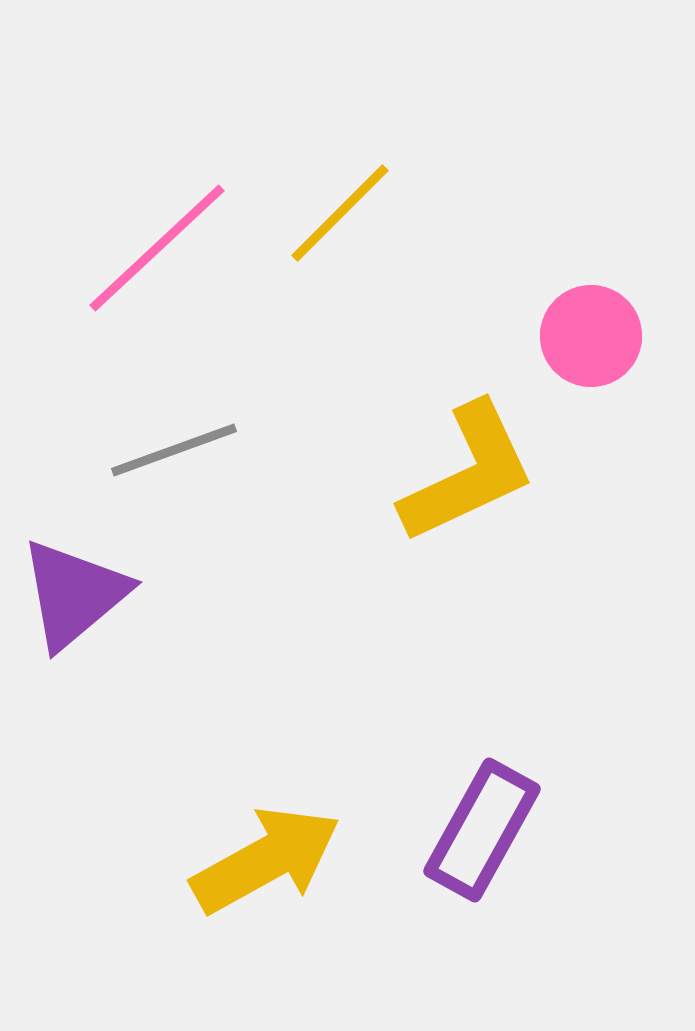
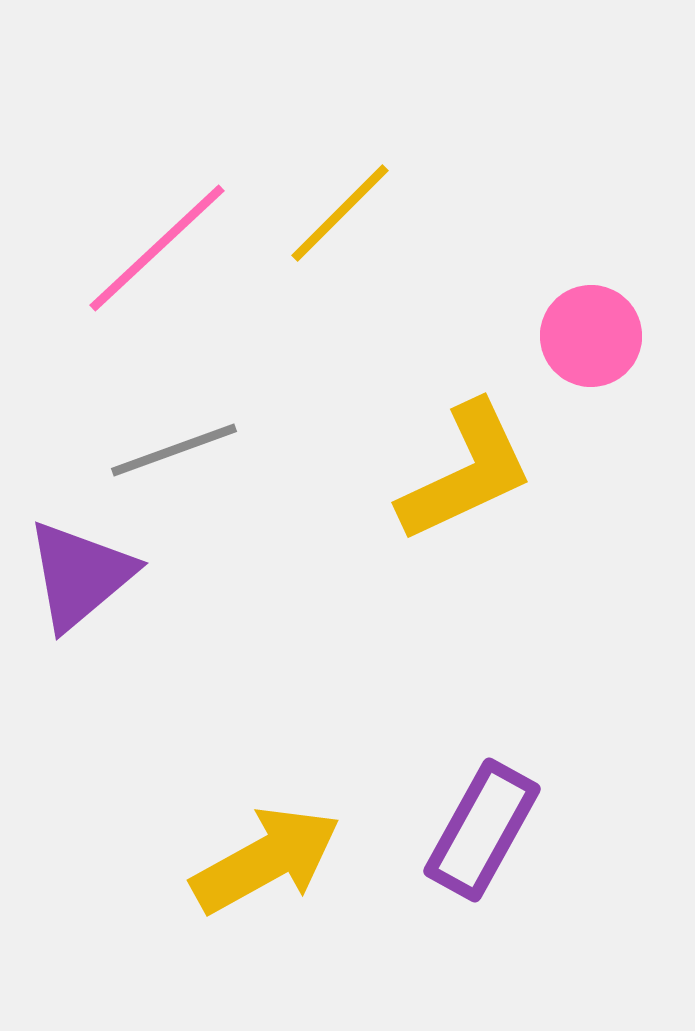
yellow L-shape: moved 2 px left, 1 px up
purple triangle: moved 6 px right, 19 px up
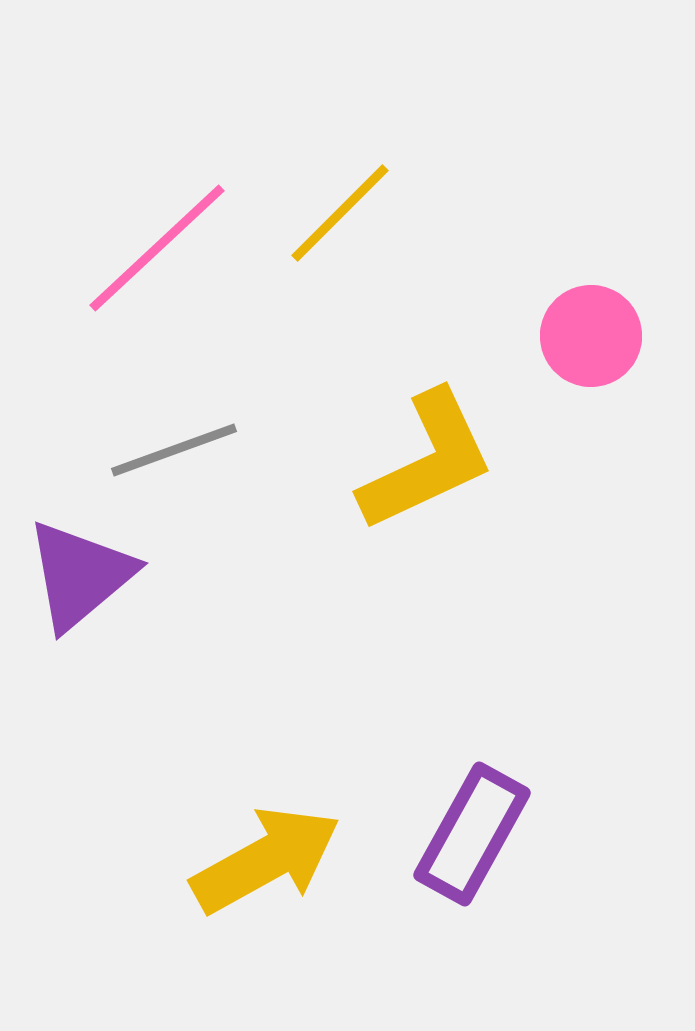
yellow L-shape: moved 39 px left, 11 px up
purple rectangle: moved 10 px left, 4 px down
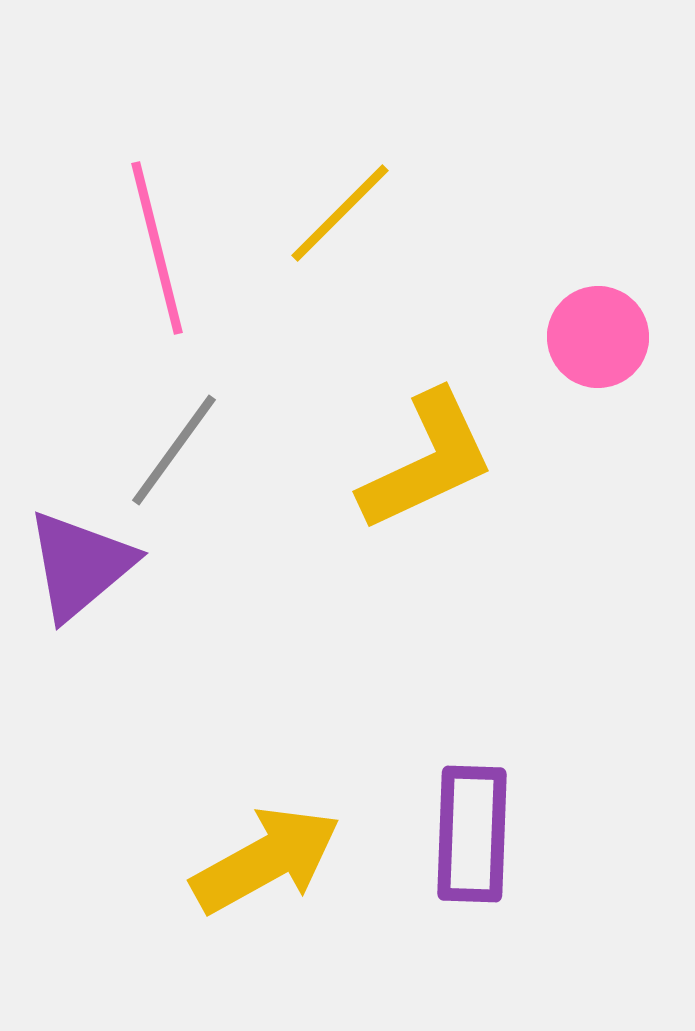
pink line: rotated 61 degrees counterclockwise
pink circle: moved 7 px right, 1 px down
gray line: rotated 34 degrees counterclockwise
purple triangle: moved 10 px up
purple rectangle: rotated 27 degrees counterclockwise
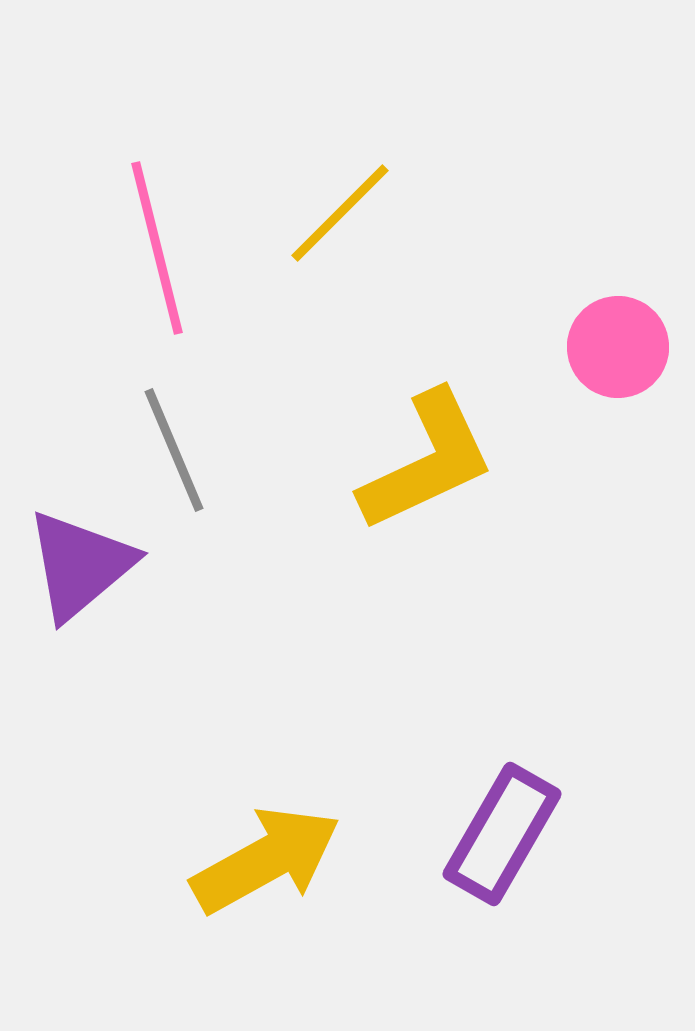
pink circle: moved 20 px right, 10 px down
gray line: rotated 59 degrees counterclockwise
purple rectangle: moved 30 px right; rotated 28 degrees clockwise
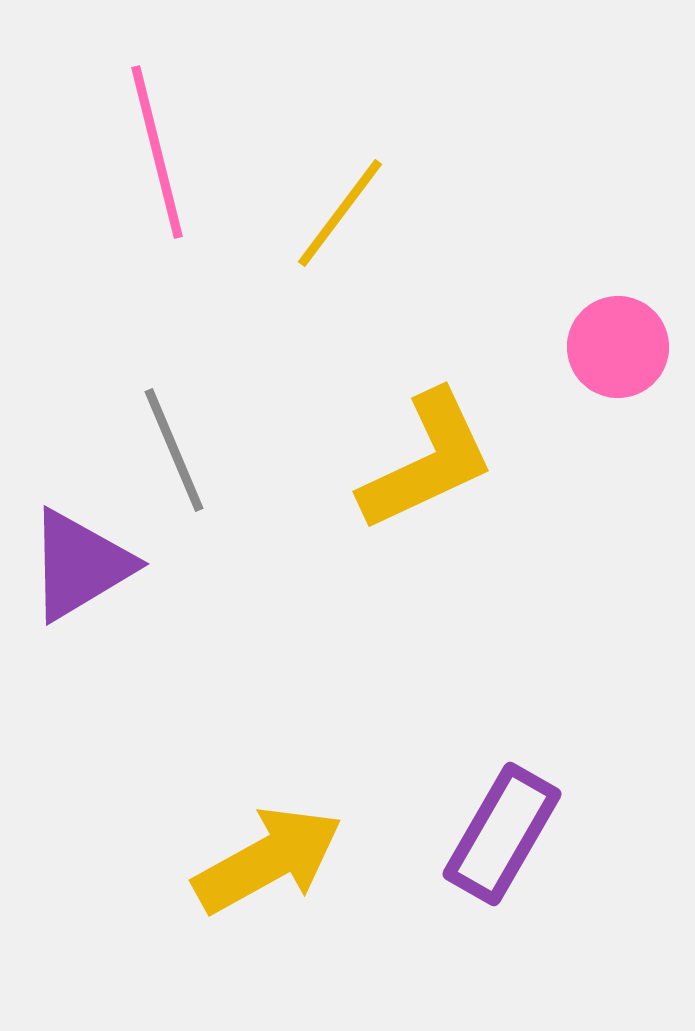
yellow line: rotated 8 degrees counterclockwise
pink line: moved 96 px up
purple triangle: rotated 9 degrees clockwise
yellow arrow: moved 2 px right
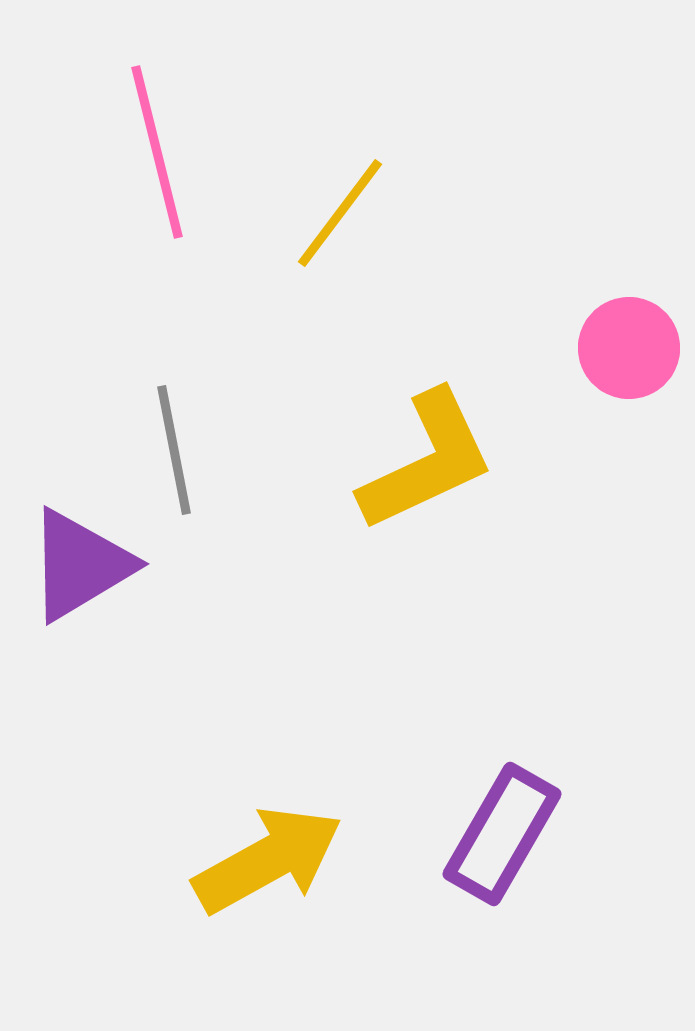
pink circle: moved 11 px right, 1 px down
gray line: rotated 12 degrees clockwise
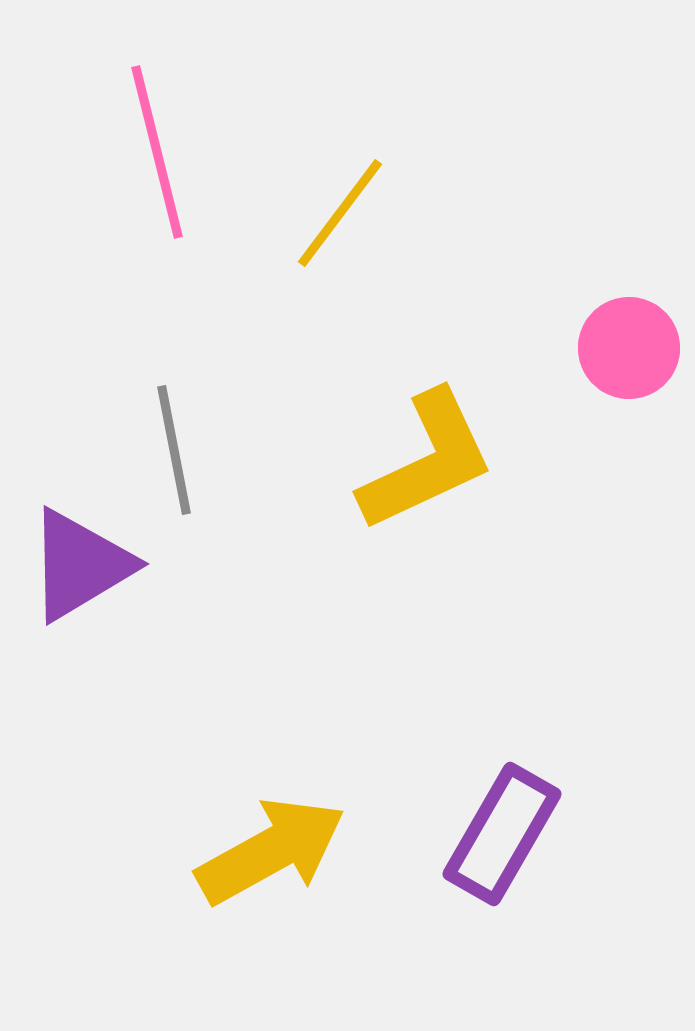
yellow arrow: moved 3 px right, 9 px up
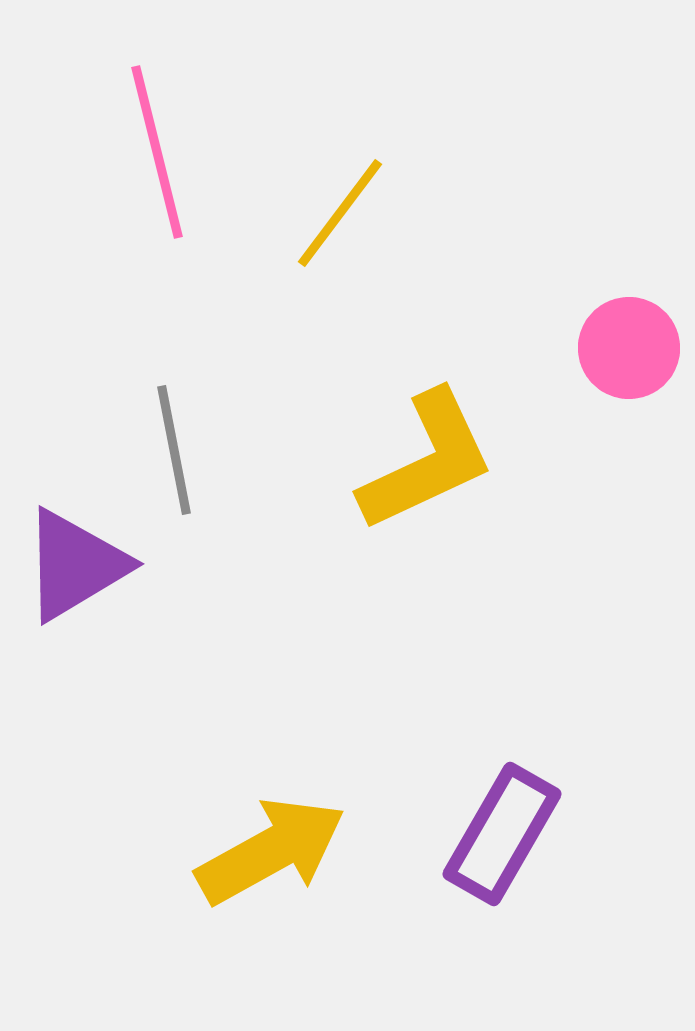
purple triangle: moved 5 px left
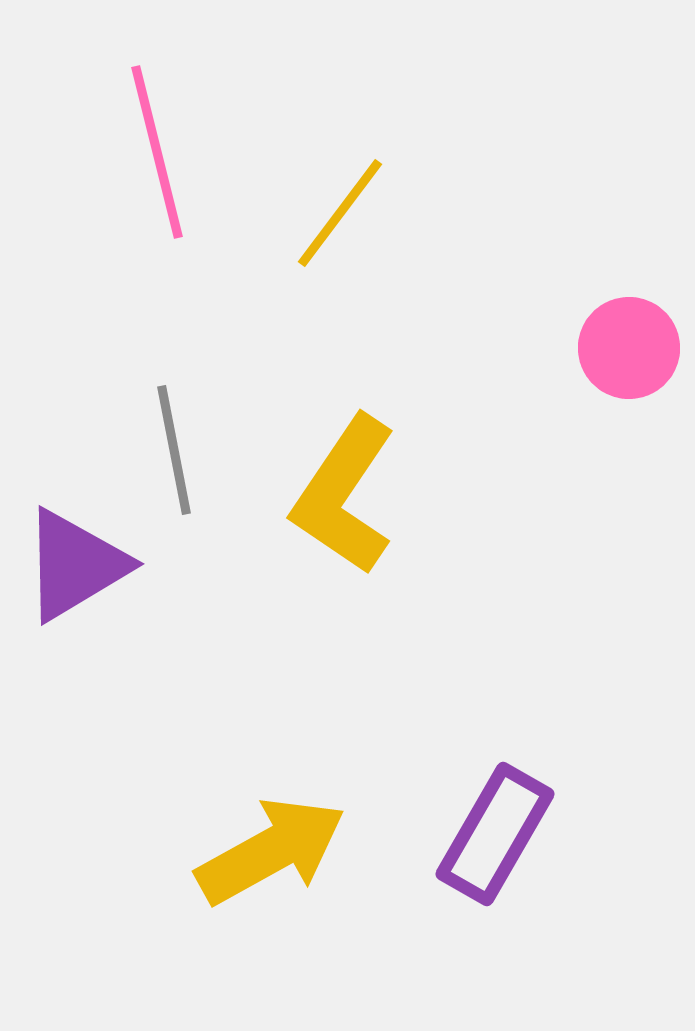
yellow L-shape: moved 83 px left, 34 px down; rotated 149 degrees clockwise
purple rectangle: moved 7 px left
